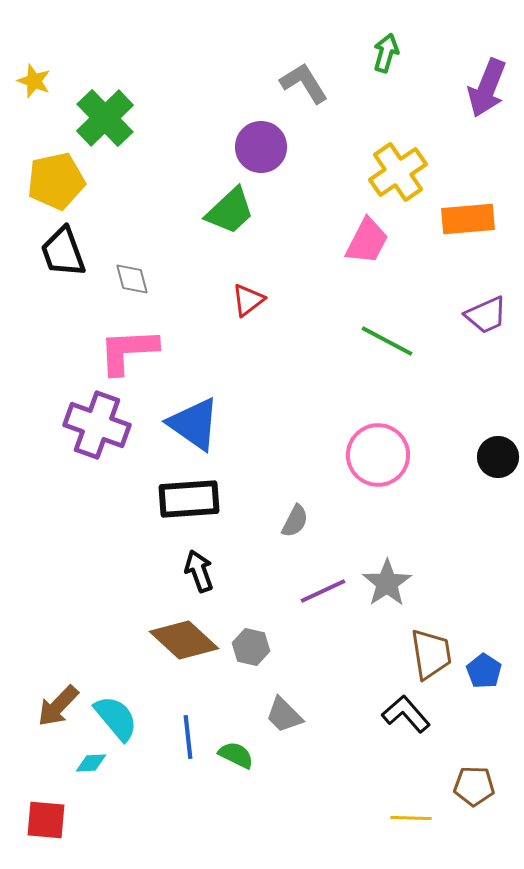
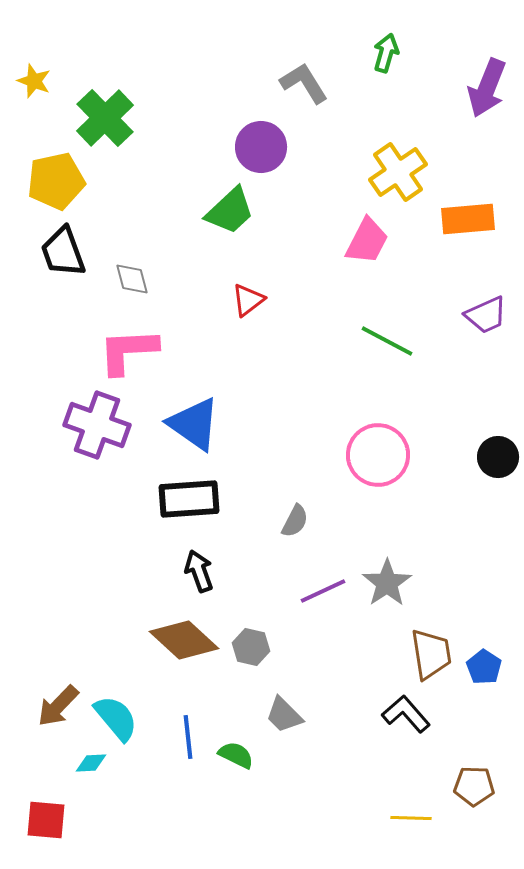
blue pentagon: moved 4 px up
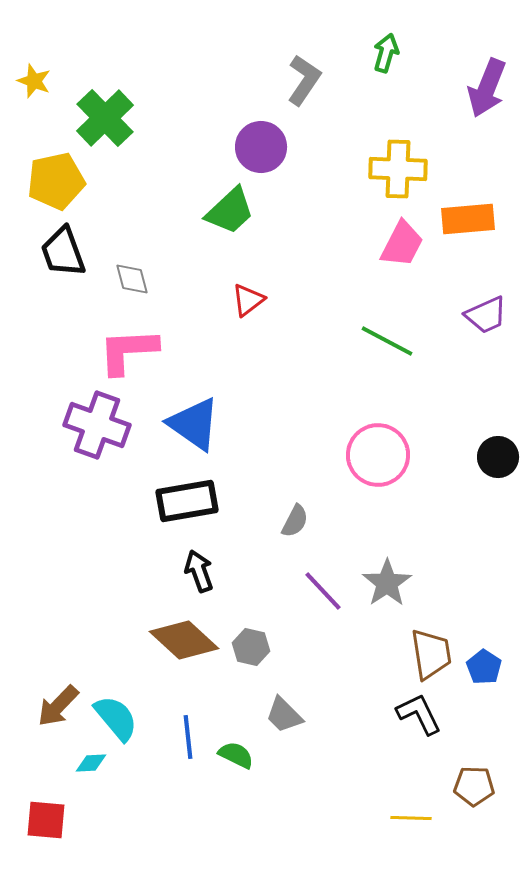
gray L-shape: moved 3 px up; rotated 66 degrees clockwise
yellow cross: moved 3 px up; rotated 36 degrees clockwise
pink trapezoid: moved 35 px right, 3 px down
black rectangle: moved 2 px left, 2 px down; rotated 6 degrees counterclockwise
purple line: rotated 72 degrees clockwise
black L-shape: moved 13 px right; rotated 15 degrees clockwise
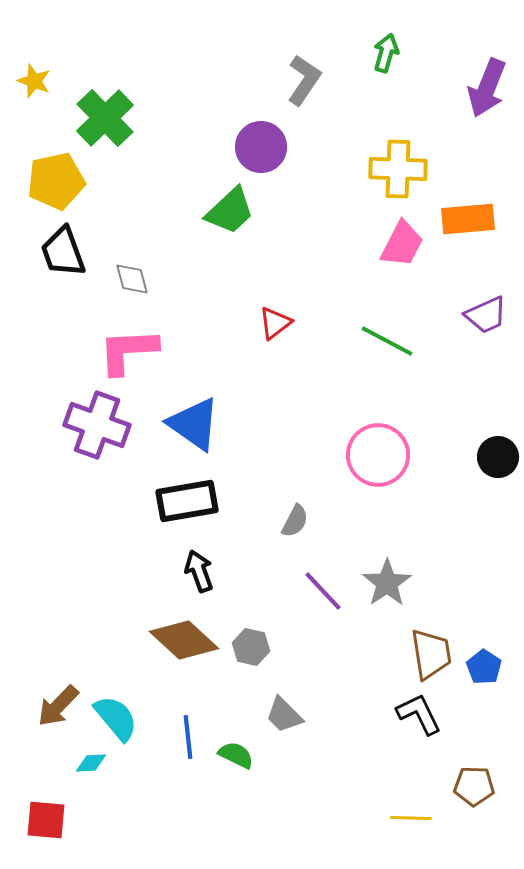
red triangle: moved 27 px right, 23 px down
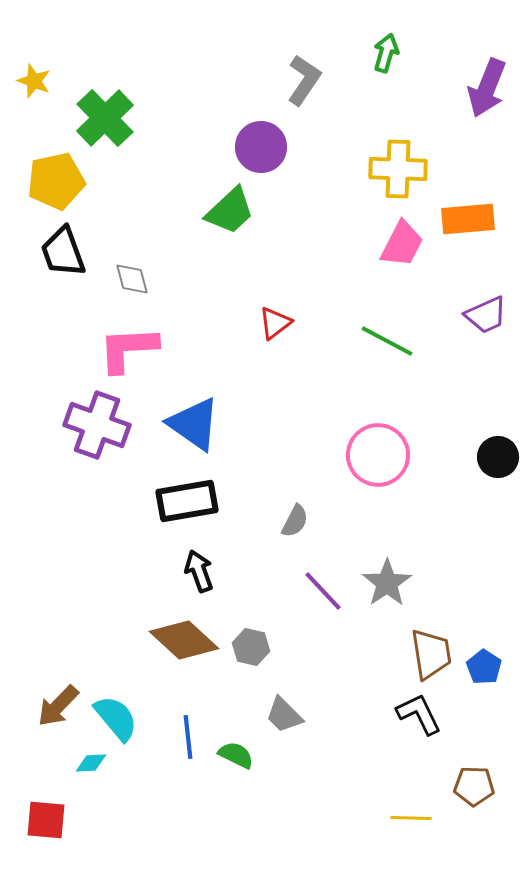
pink L-shape: moved 2 px up
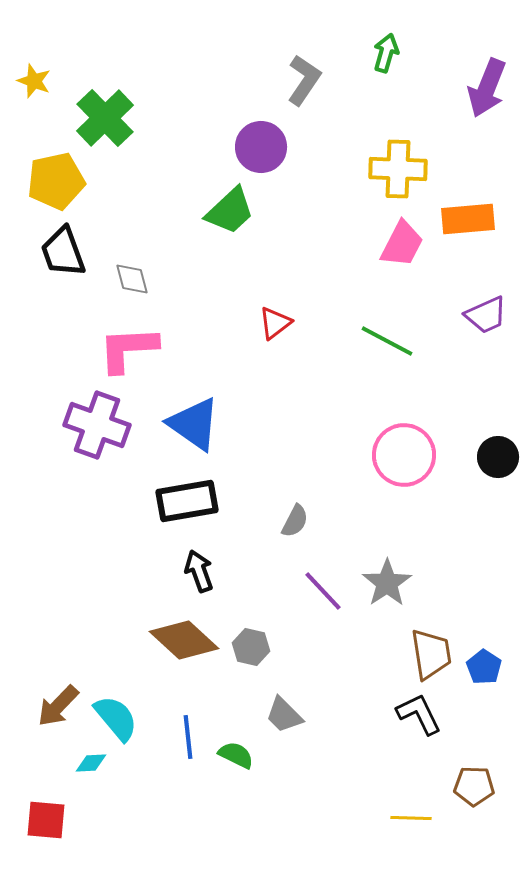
pink circle: moved 26 px right
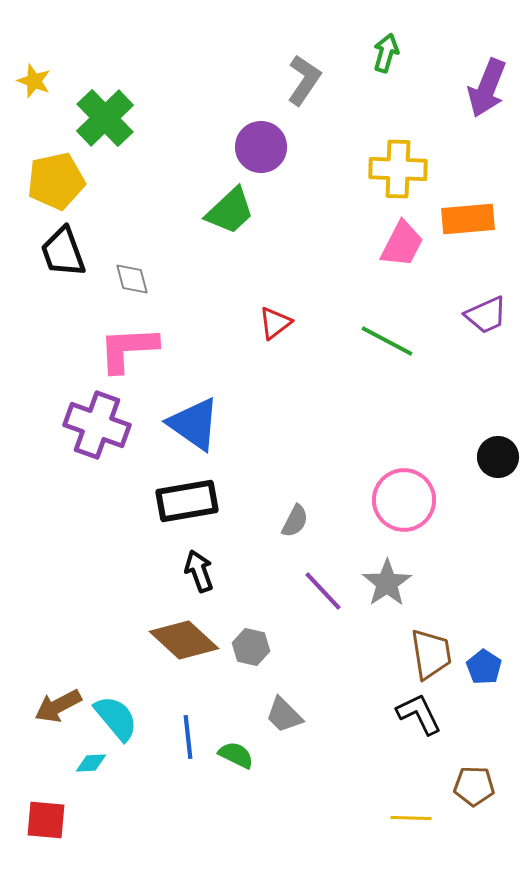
pink circle: moved 45 px down
brown arrow: rotated 18 degrees clockwise
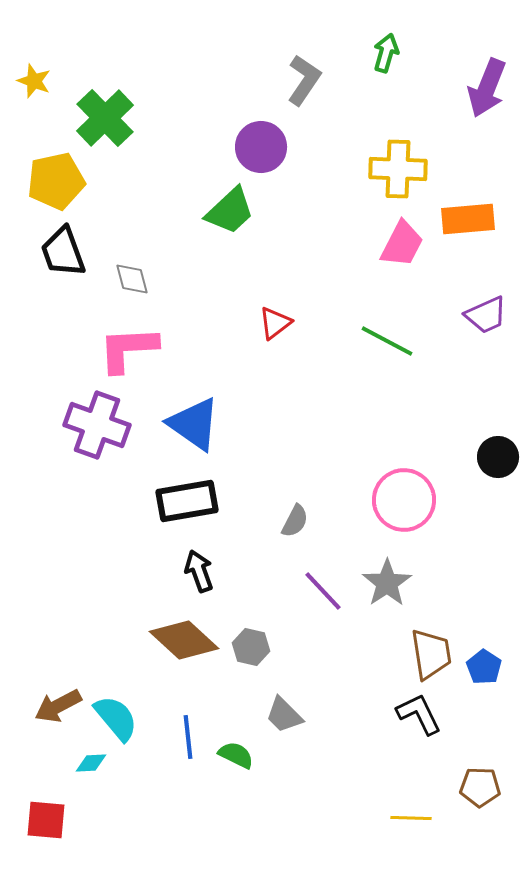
brown pentagon: moved 6 px right, 1 px down
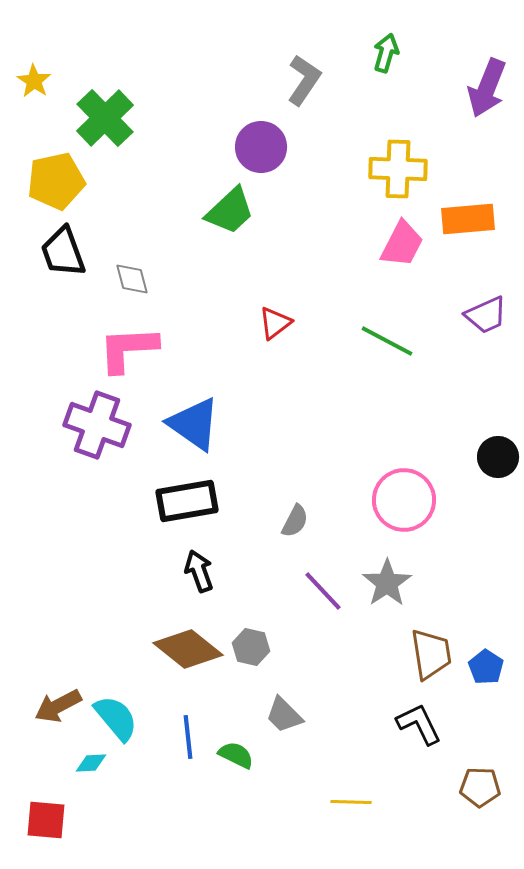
yellow star: rotated 12 degrees clockwise
brown diamond: moved 4 px right, 9 px down; rotated 4 degrees counterclockwise
blue pentagon: moved 2 px right
black L-shape: moved 10 px down
yellow line: moved 60 px left, 16 px up
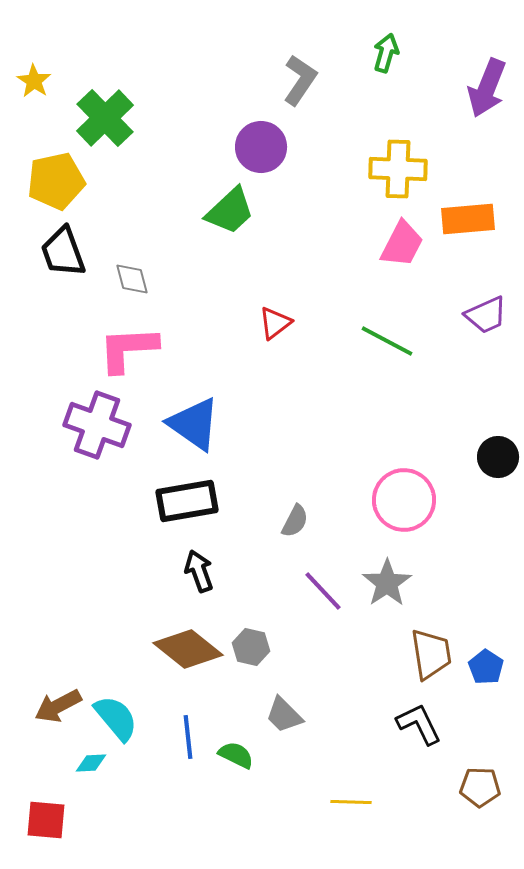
gray L-shape: moved 4 px left
